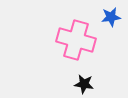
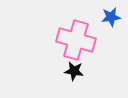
black star: moved 10 px left, 13 px up
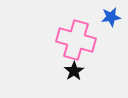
black star: rotated 30 degrees clockwise
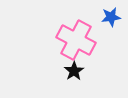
pink cross: rotated 12 degrees clockwise
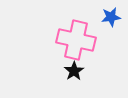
pink cross: rotated 15 degrees counterclockwise
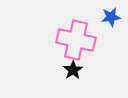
black star: moved 1 px left, 1 px up
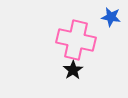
blue star: rotated 18 degrees clockwise
